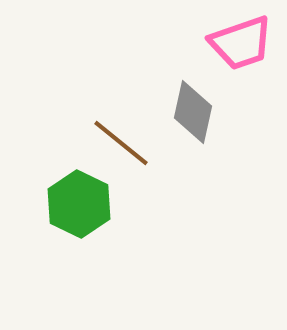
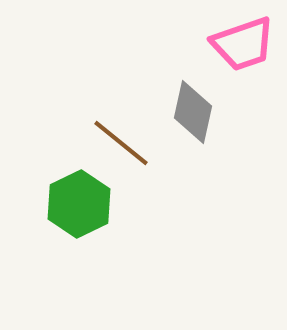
pink trapezoid: moved 2 px right, 1 px down
green hexagon: rotated 8 degrees clockwise
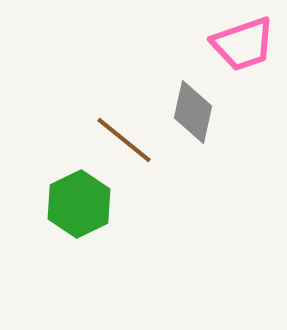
brown line: moved 3 px right, 3 px up
